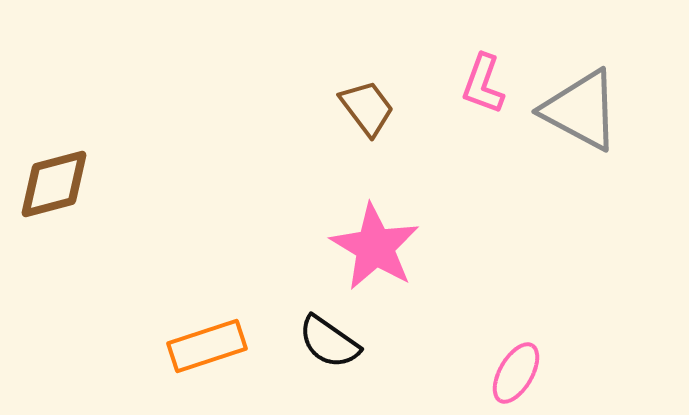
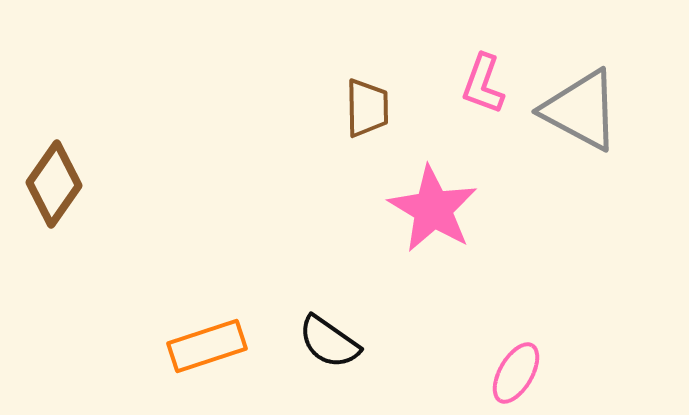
brown trapezoid: rotated 36 degrees clockwise
brown diamond: rotated 40 degrees counterclockwise
pink star: moved 58 px right, 38 px up
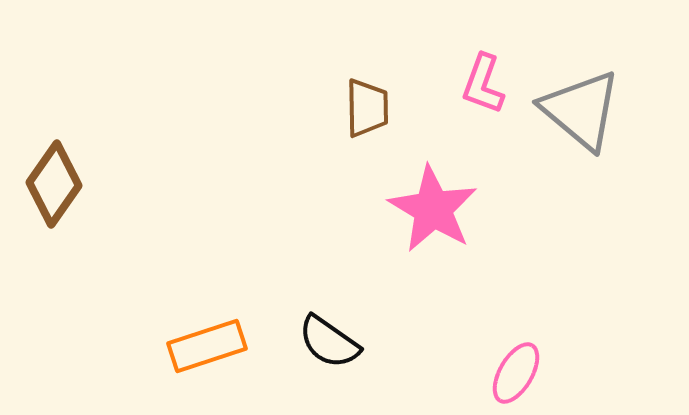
gray triangle: rotated 12 degrees clockwise
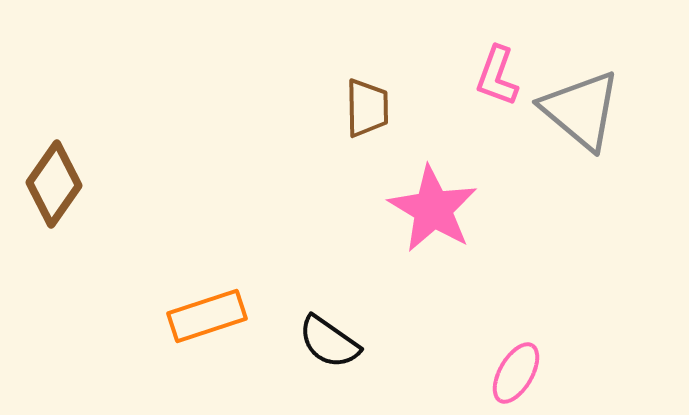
pink L-shape: moved 14 px right, 8 px up
orange rectangle: moved 30 px up
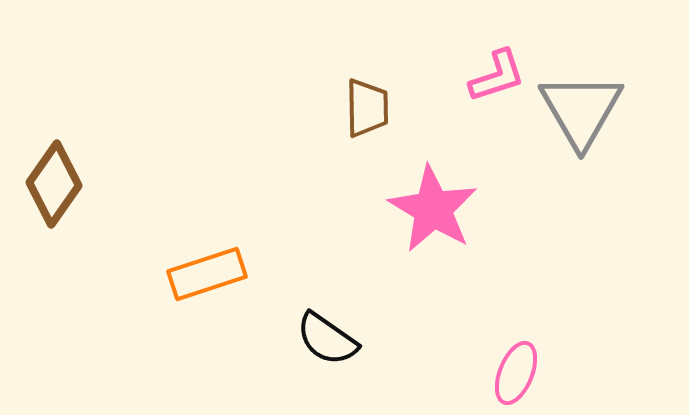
pink L-shape: rotated 128 degrees counterclockwise
gray triangle: rotated 20 degrees clockwise
orange rectangle: moved 42 px up
black semicircle: moved 2 px left, 3 px up
pink ellipse: rotated 8 degrees counterclockwise
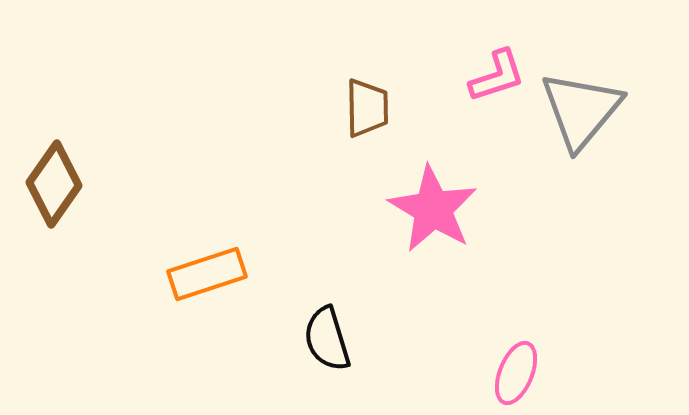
gray triangle: rotated 10 degrees clockwise
black semicircle: rotated 38 degrees clockwise
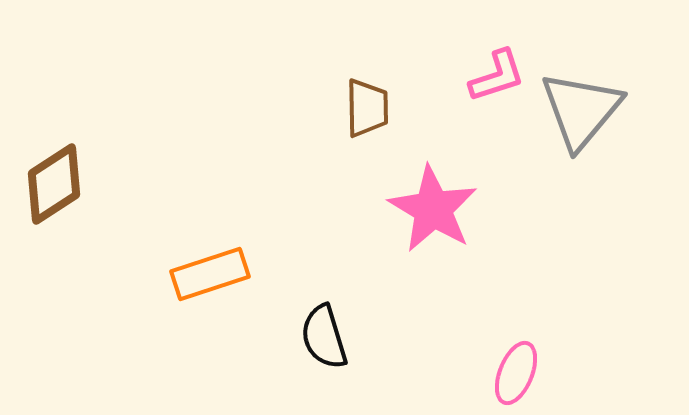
brown diamond: rotated 22 degrees clockwise
orange rectangle: moved 3 px right
black semicircle: moved 3 px left, 2 px up
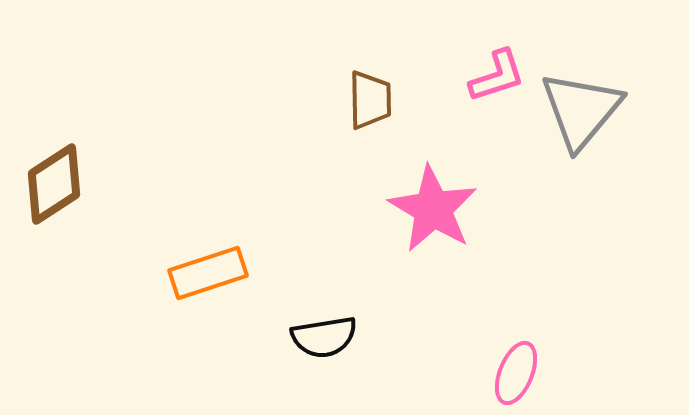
brown trapezoid: moved 3 px right, 8 px up
orange rectangle: moved 2 px left, 1 px up
black semicircle: rotated 82 degrees counterclockwise
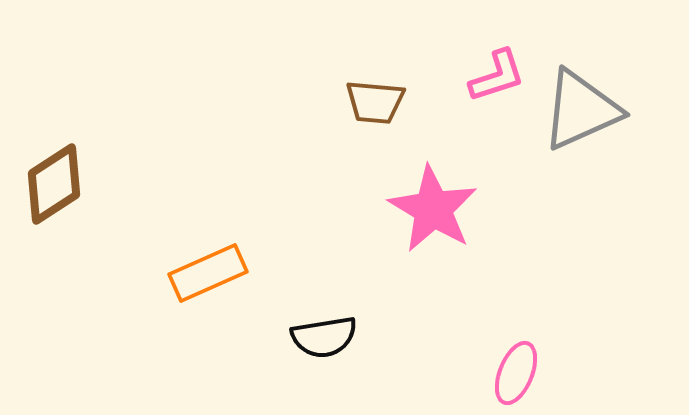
brown trapezoid: moved 5 px right, 2 px down; rotated 96 degrees clockwise
gray triangle: rotated 26 degrees clockwise
orange rectangle: rotated 6 degrees counterclockwise
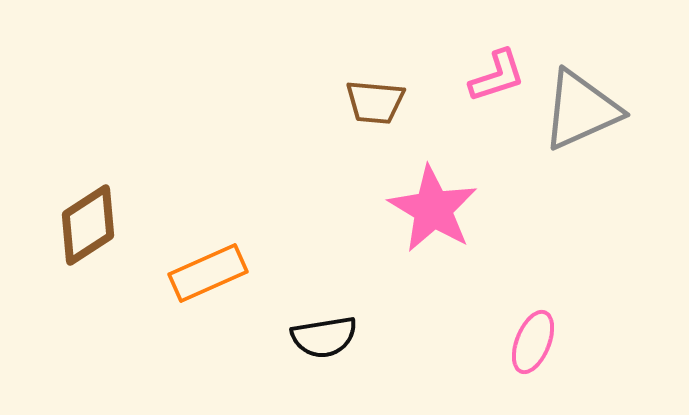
brown diamond: moved 34 px right, 41 px down
pink ellipse: moved 17 px right, 31 px up
